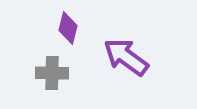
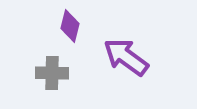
purple diamond: moved 2 px right, 2 px up
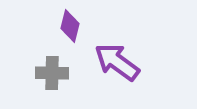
purple arrow: moved 9 px left, 5 px down
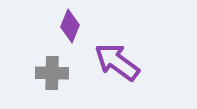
purple diamond: rotated 8 degrees clockwise
